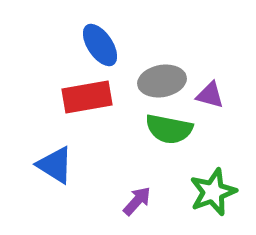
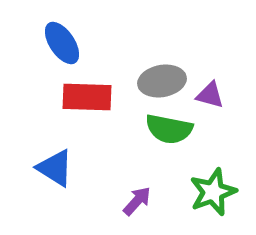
blue ellipse: moved 38 px left, 2 px up
red rectangle: rotated 12 degrees clockwise
blue triangle: moved 3 px down
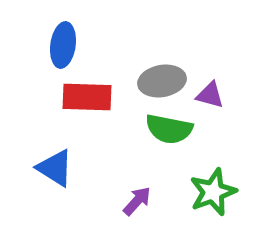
blue ellipse: moved 1 px right, 2 px down; rotated 42 degrees clockwise
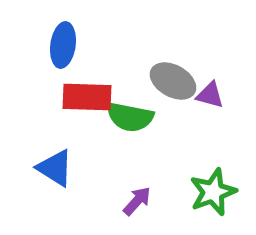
gray ellipse: moved 11 px right; rotated 39 degrees clockwise
green semicircle: moved 39 px left, 12 px up
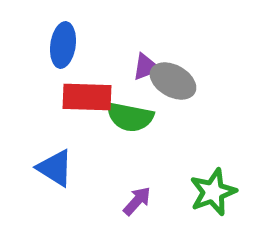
purple triangle: moved 64 px left, 28 px up; rotated 36 degrees counterclockwise
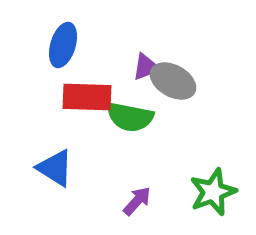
blue ellipse: rotated 9 degrees clockwise
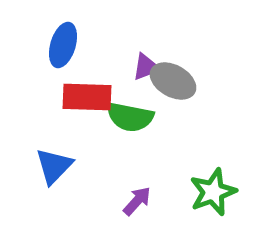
blue triangle: moved 1 px left, 2 px up; rotated 42 degrees clockwise
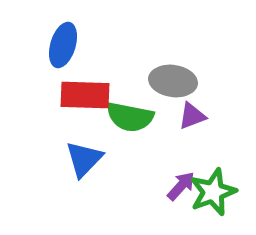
purple triangle: moved 46 px right, 49 px down
gray ellipse: rotated 21 degrees counterclockwise
red rectangle: moved 2 px left, 2 px up
blue triangle: moved 30 px right, 7 px up
purple arrow: moved 44 px right, 15 px up
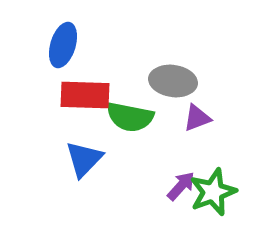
purple triangle: moved 5 px right, 2 px down
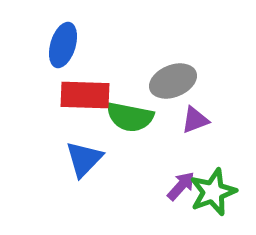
gray ellipse: rotated 30 degrees counterclockwise
purple triangle: moved 2 px left, 2 px down
